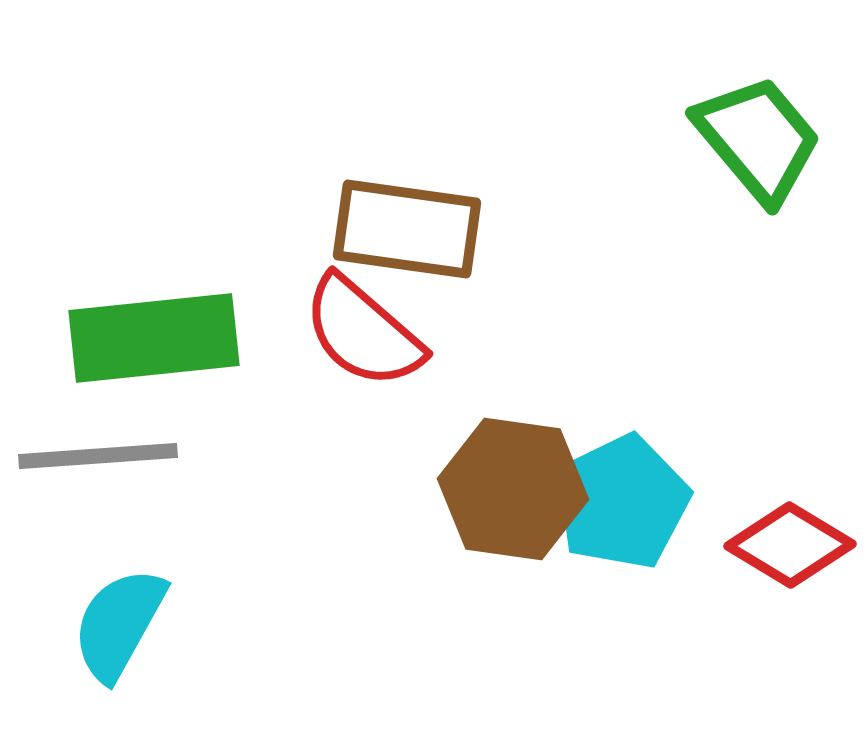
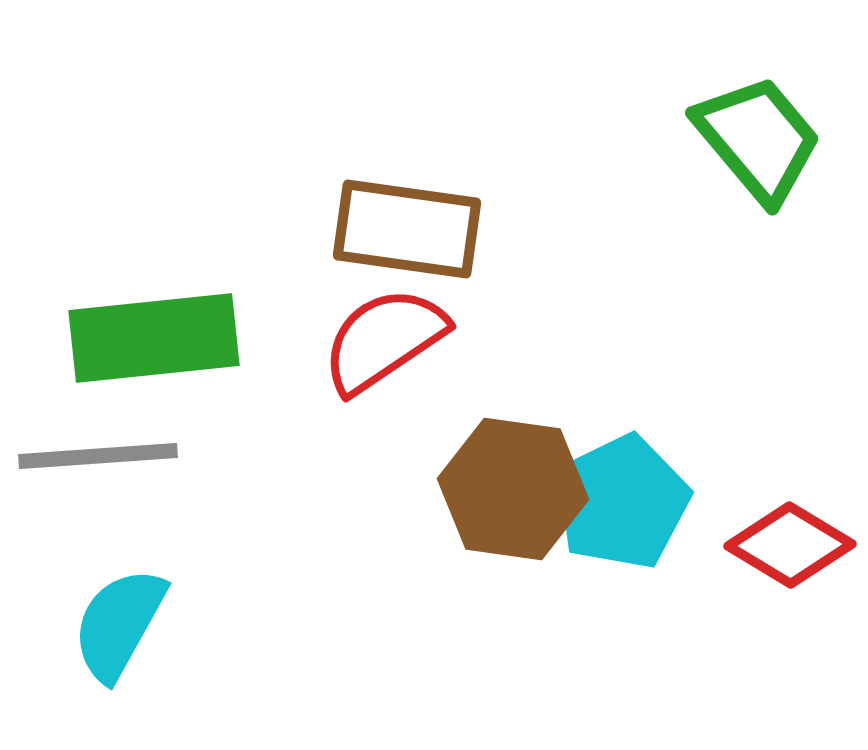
red semicircle: moved 21 px right, 8 px down; rotated 105 degrees clockwise
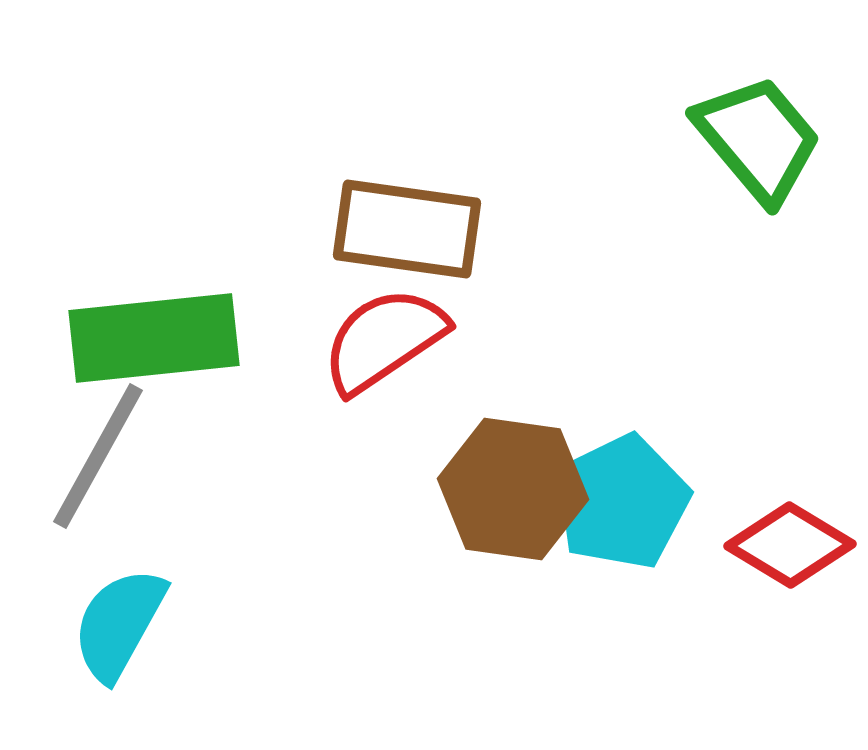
gray line: rotated 57 degrees counterclockwise
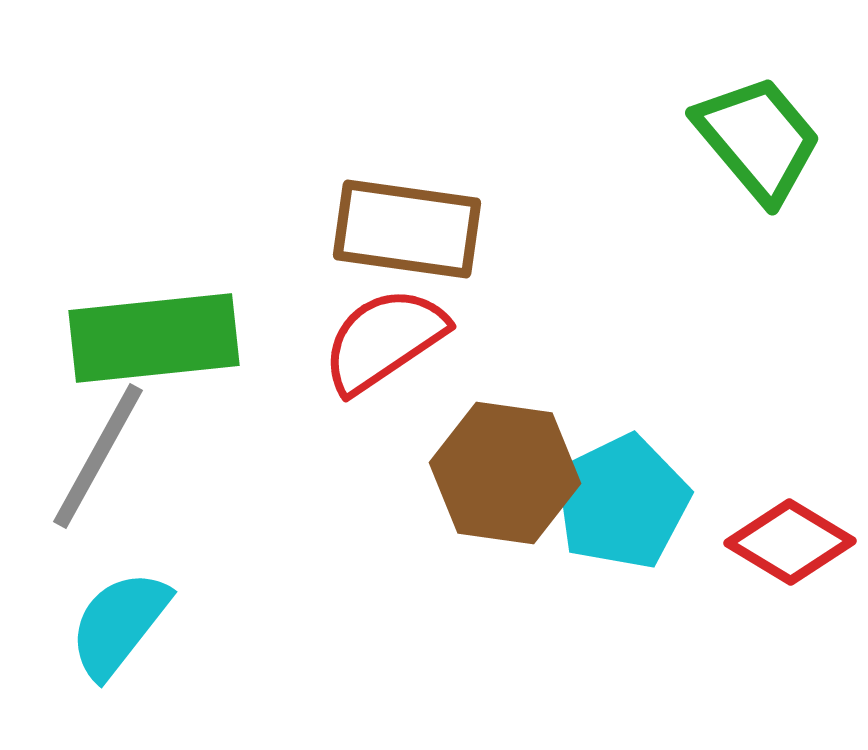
brown hexagon: moved 8 px left, 16 px up
red diamond: moved 3 px up
cyan semicircle: rotated 9 degrees clockwise
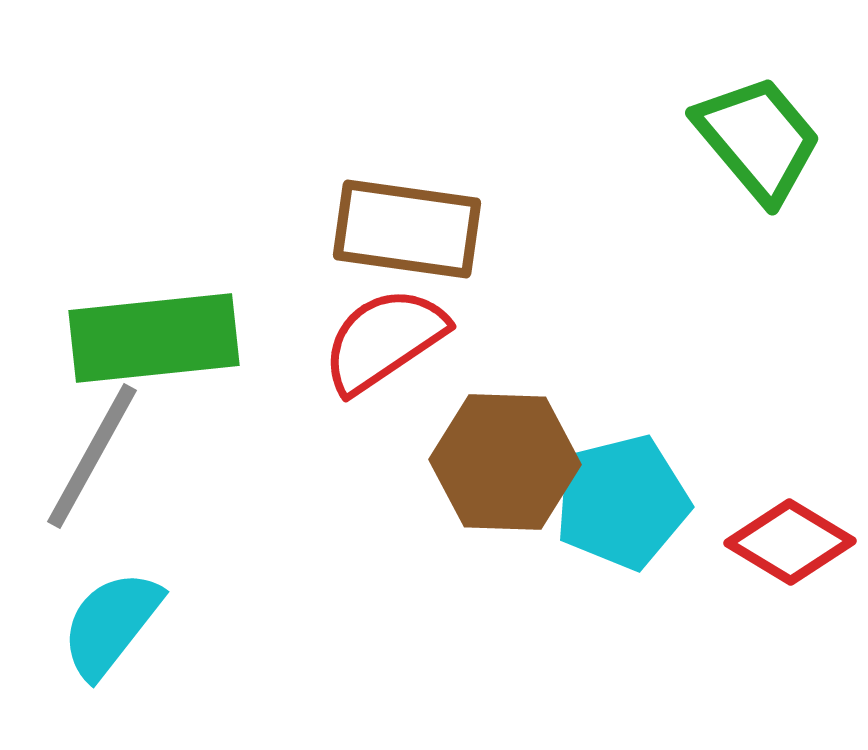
gray line: moved 6 px left
brown hexagon: moved 11 px up; rotated 6 degrees counterclockwise
cyan pentagon: rotated 12 degrees clockwise
cyan semicircle: moved 8 px left
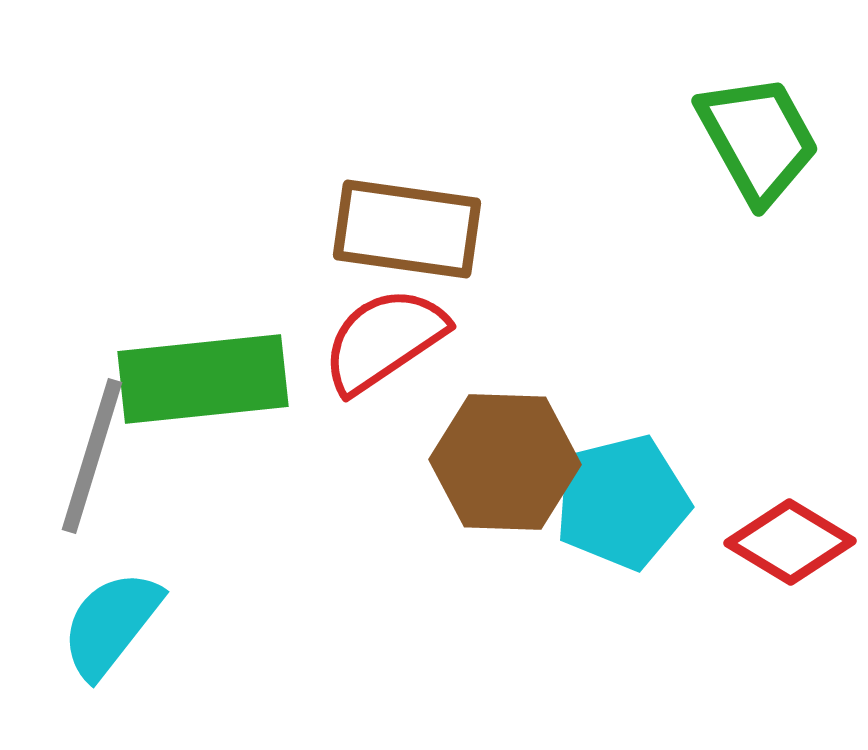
green trapezoid: rotated 11 degrees clockwise
green rectangle: moved 49 px right, 41 px down
gray line: rotated 12 degrees counterclockwise
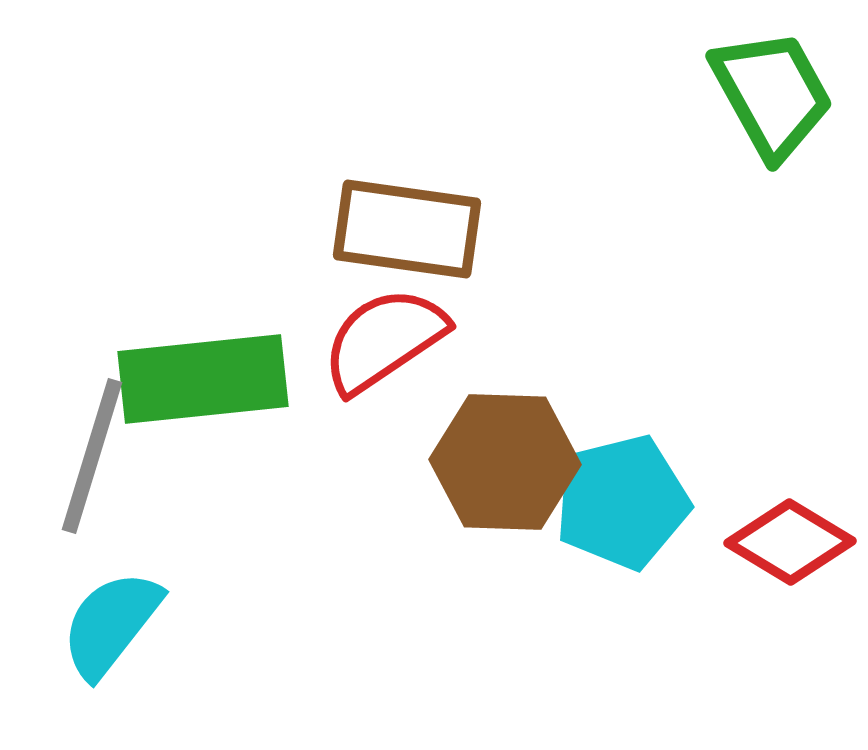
green trapezoid: moved 14 px right, 45 px up
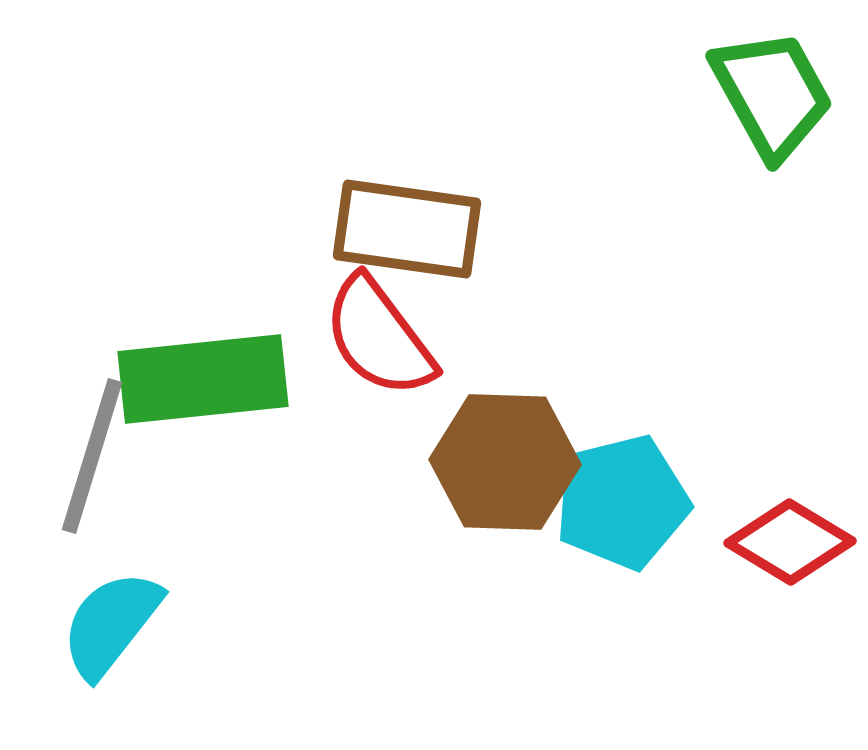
red semicircle: moved 5 px left, 3 px up; rotated 93 degrees counterclockwise
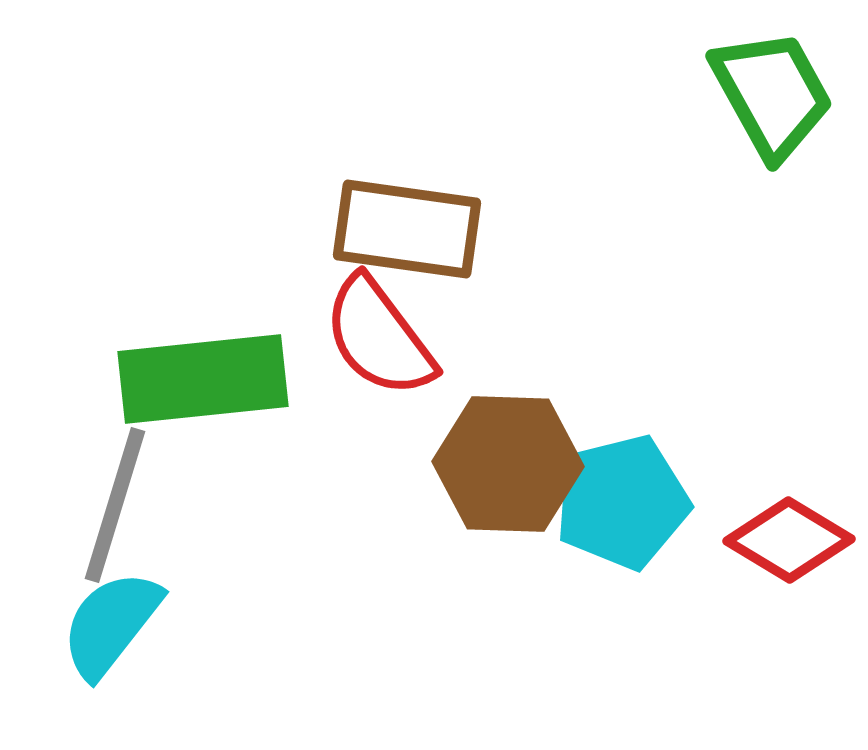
gray line: moved 23 px right, 49 px down
brown hexagon: moved 3 px right, 2 px down
red diamond: moved 1 px left, 2 px up
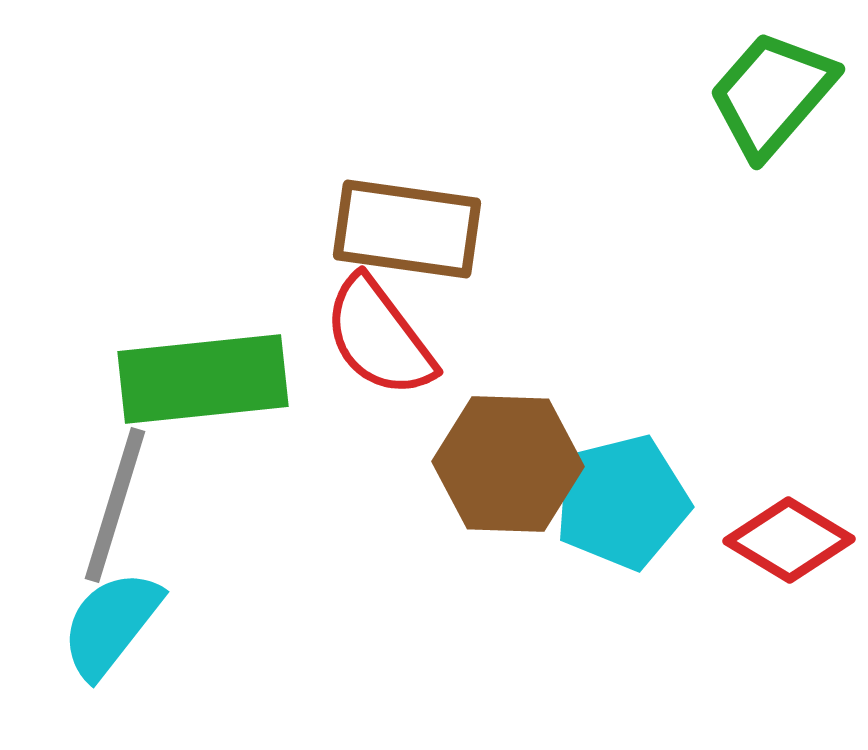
green trapezoid: rotated 110 degrees counterclockwise
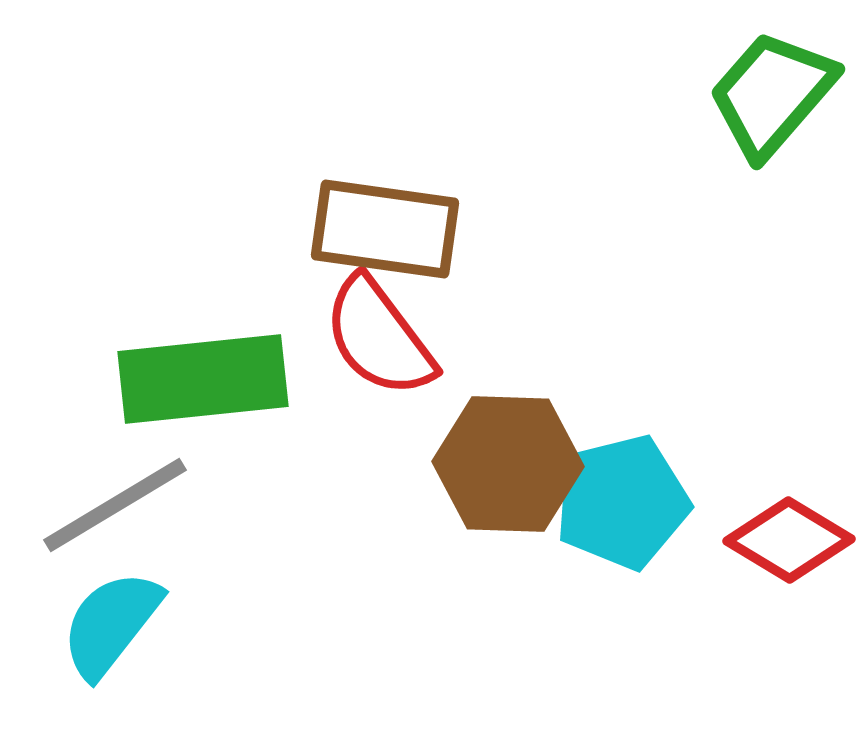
brown rectangle: moved 22 px left
gray line: rotated 42 degrees clockwise
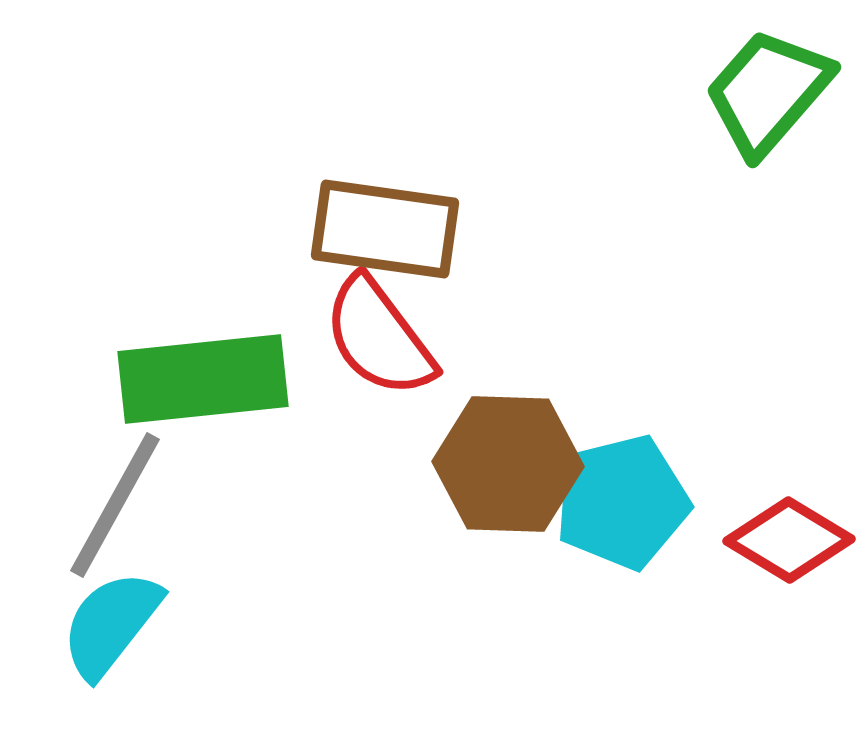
green trapezoid: moved 4 px left, 2 px up
gray line: rotated 30 degrees counterclockwise
